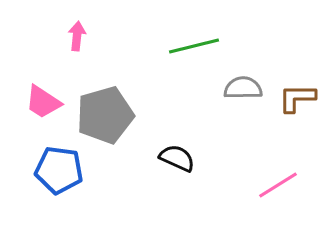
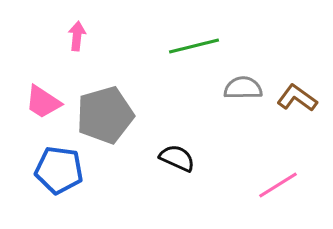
brown L-shape: rotated 36 degrees clockwise
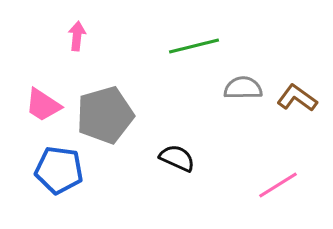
pink trapezoid: moved 3 px down
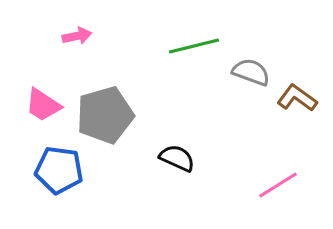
pink arrow: rotated 72 degrees clockwise
gray semicircle: moved 8 px right, 16 px up; rotated 21 degrees clockwise
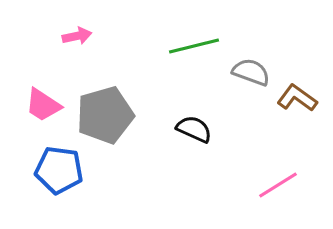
black semicircle: moved 17 px right, 29 px up
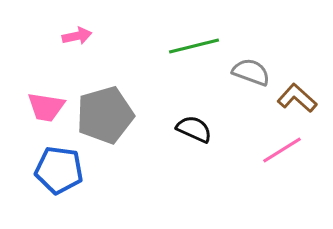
brown L-shape: rotated 6 degrees clockwise
pink trapezoid: moved 3 px right, 2 px down; rotated 24 degrees counterclockwise
pink line: moved 4 px right, 35 px up
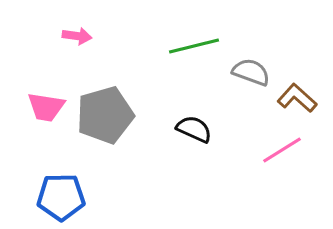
pink arrow: rotated 20 degrees clockwise
blue pentagon: moved 2 px right, 27 px down; rotated 9 degrees counterclockwise
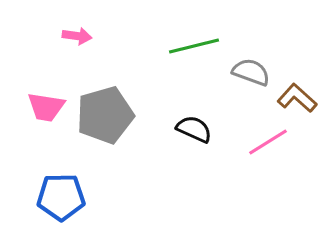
pink line: moved 14 px left, 8 px up
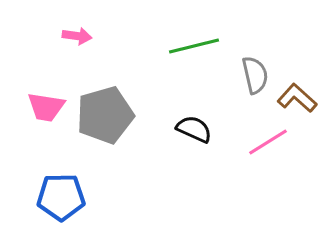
gray semicircle: moved 4 px right, 3 px down; rotated 57 degrees clockwise
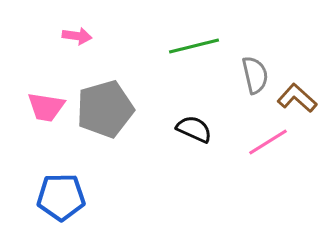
gray pentagon: moved 6 px up
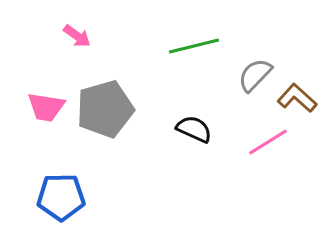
pink arrow: rotated 28 degrees clockwise
gray semicircle: rotated 123 degrees counterclockwise
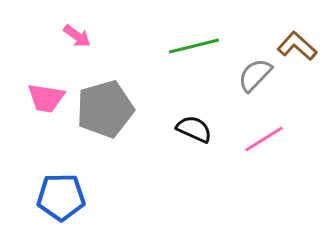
brown L-shape: moved 52 px up
pink trapezoid: moved 9 px up
pink line: moved 4 px left, 3 px up
